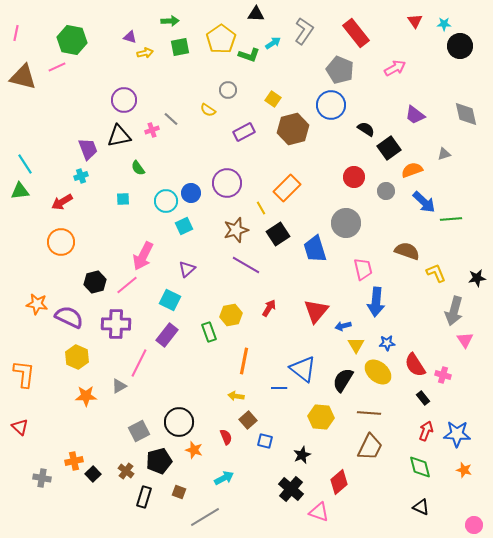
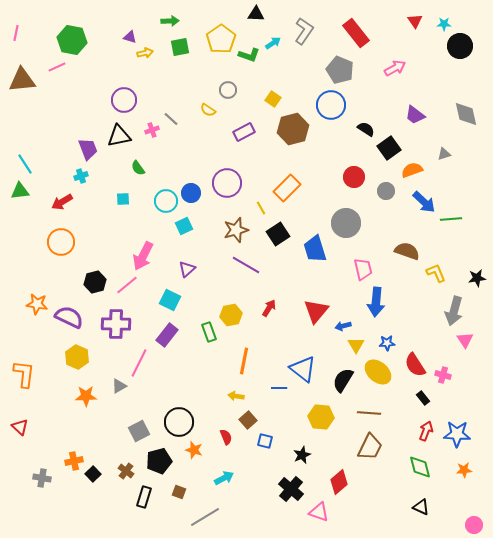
brown triangle at (23, 77): moved 1 px left, 3 px down; rotated 20 degrees counterclockwise
orange star at (464, 470): rotated 21 degrees counterclockwise
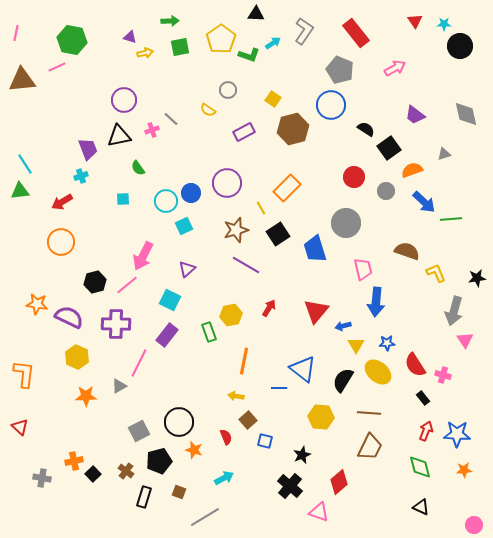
black cross at (291, 489): moved 1 px left, 3 px up
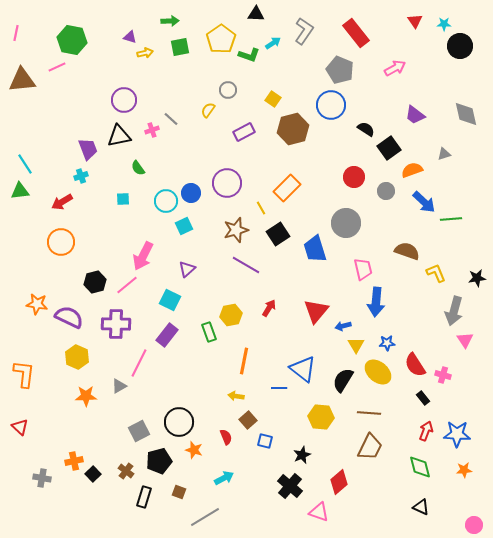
yellow semicircle at (208, 110): rotated 91 degrees clockwise
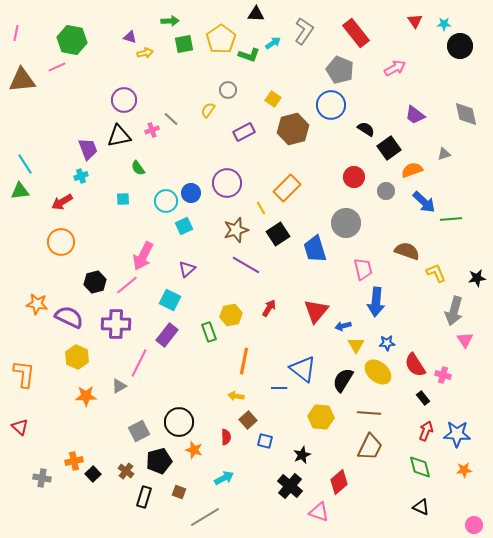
green square at (180, 47): moved 4 px right, 3 px up
red semicircle at (226, 437): rotated 21 degrees clockwise
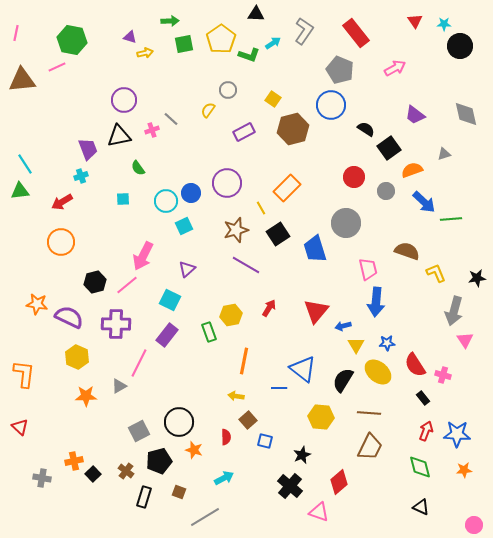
pink trapezoid at (363, 269): moved 5 px right
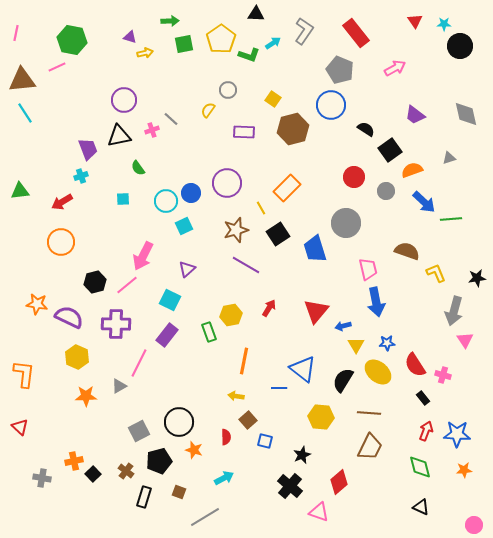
purple rectangle at (244, 132): rotated 30 degrees clockwise
black square at (389, 148): moved 1 px right, 2 px down
gray triangle at (444, 154): moved 5 px right, 4 px down
cyan line at (25, 164): moved 51 px up
blue arrow at (376, 302): rotated 16 degrees counterclockwise
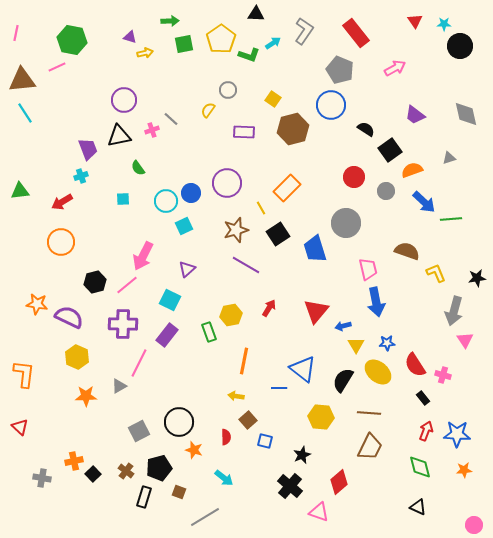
purple cross at (116, 324): moved 7 px right
black pentagon at (159, 461): moved 7 px down
cyan arrow at (224, 478): rotated 66 degrees clockwise
black triangle at (421, 507): moved 3 px left
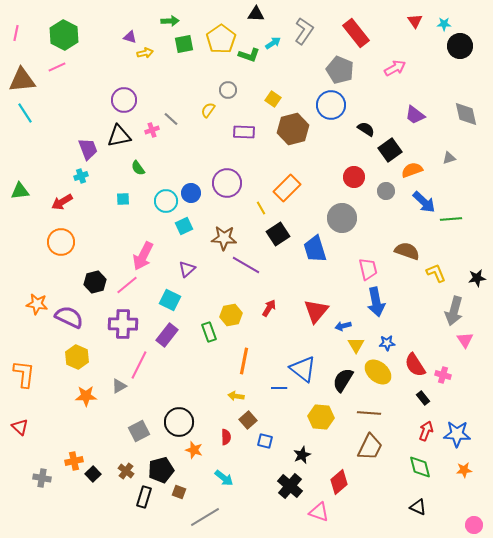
green hexagon at (72, 40): moved 8 px left, 5 px up; rotated 16 degrees clockwise
gray circle at (346, 223): moved 4 px left, 5 px up
brown star at (236, 230): moved 12 px left, 8 px down; rotated 20 degrees clockwise
pink line at (139, 363): moved 2 px down
black pentagon at (159, 468): moved 2 px right, 2 px down
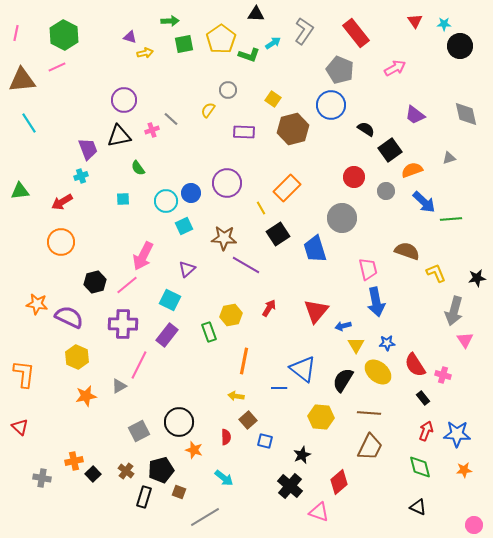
cyan line at (25, 113): moved 4 px right, 10 px down
orange star at (86, 396): rotated 10 degrees counterclockwise
